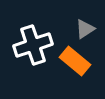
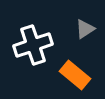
orange rectangle: moved 14 px down
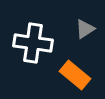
white cross: moved 2 px up; rotated 27 degrees clockwise
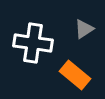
gray triangle: moved 1 px left
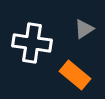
white cross: moved 1 px left
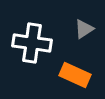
orange rectangle: rotated 16 degrees counterclockwise
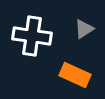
white cross: moved 7 px up
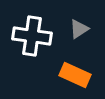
gray triangle: moved 5 px left
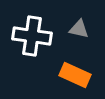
gray triangle: rotated 45 degrees clockwise
